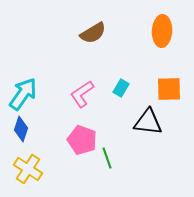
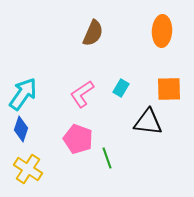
brown semicircle: rotated 36 degrees counterclockwise
pink pentagon: moved 4 px left, 1 px up
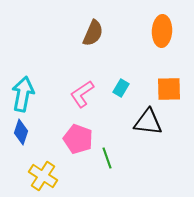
cyan arrow: rotated 24 degrees counterclockwise
blue diamond: moved 3 px down
yellow cross: moved 15 px right, 7 px down
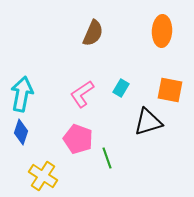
orange square: moved 1 px right, 1 px down; rotated 12 degrees clockwise
cyan arrow: moved 1 px left
black triangle: rotated 24 degrees counterclockwise
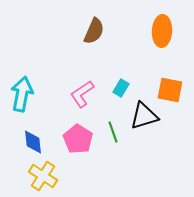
brown semicircle: moved 1 px right, 2 px up
black triangle: moved 4 px left, 6 px up
blue diamond: moved 12 px right, 10 px down; rotated 25 degrees counterclockwise
pink pentagon: rotated 12 degrees clockwise
green line: moved 6 px right, 26 px up
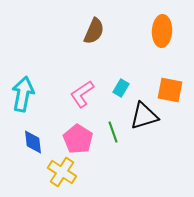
cyan arrow: moved 1 px right
yellow cross: moved 19 px right, 4 px up
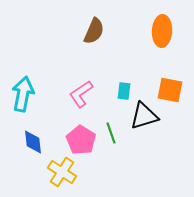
cyan rectangle: moved 3 px right, 3 px down; rotated 24 degrees counterclockwise
pink L-shape: moved 1 px left
green line: moved 2 px left, 1 px down
pink pentagon: moved 3 px right, 1 px down
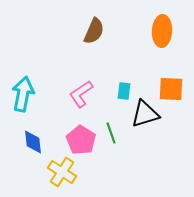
orange square: moved 1 px right, 1 px up; rotated 8 degrees counterclockwise
black triangle: moved 1 px right, 2 px up
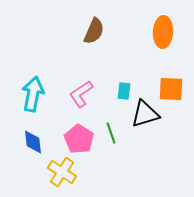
orange ellipse: moved 1 px right, 1 px down
cyan arrow: moved 10 px right
pink pentagon: moved 2 px left, 1 px up
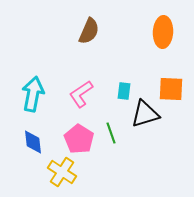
brown semicircle: moved 5 px left
